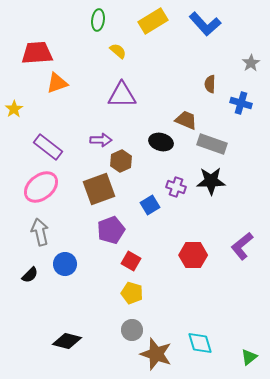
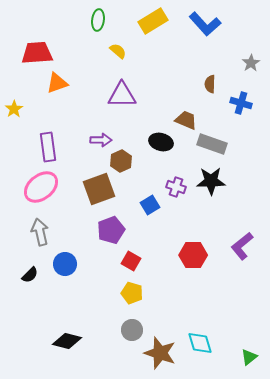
purple rectangle: rotated 44 degrees clockwise
brown star: moved 4 px right, 1 px up
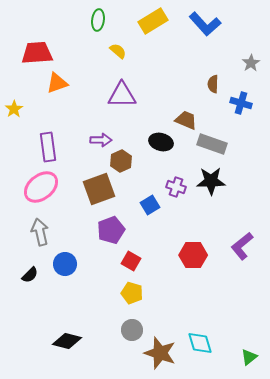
brown semicircle: moved 3 px right
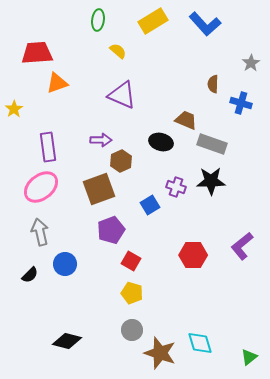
purple triangle: rotated 24 degrees clockwise
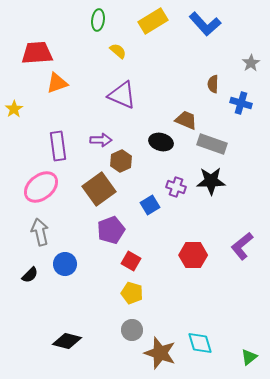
purple rectangle: moved 10 px right, 1 px up
brown square: rotated 16 degrees counterclockwise
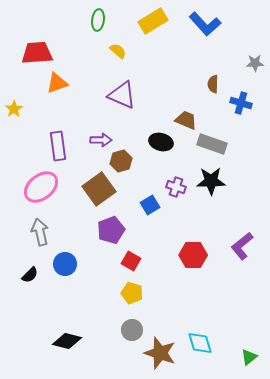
gray star: moved 4 px right; rotated 30 degrees clockwise
brown hexagon: rotated 10 degrees clockwise
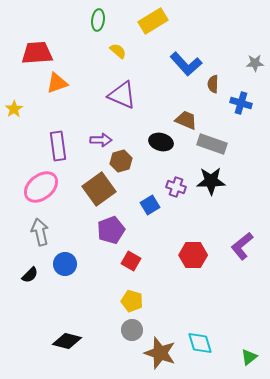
blue L-shape: moved 19 px left, 40 px down
yellow pentagon: moved 8 px down
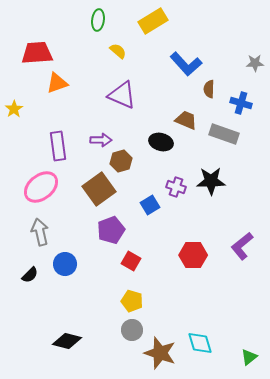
brown semicircle: moved 4 px left, 5 px down
gray rectangle: moved 12 px right, 10 px up
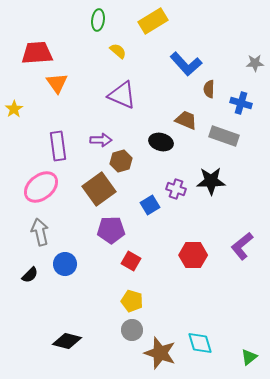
orange triangle: rotated 45 degrees counterclockwise
gray rectangle: moved 2 px down
purple cross: moved 2 px down
purple pentagon: rotated 20 degrees clockwise
